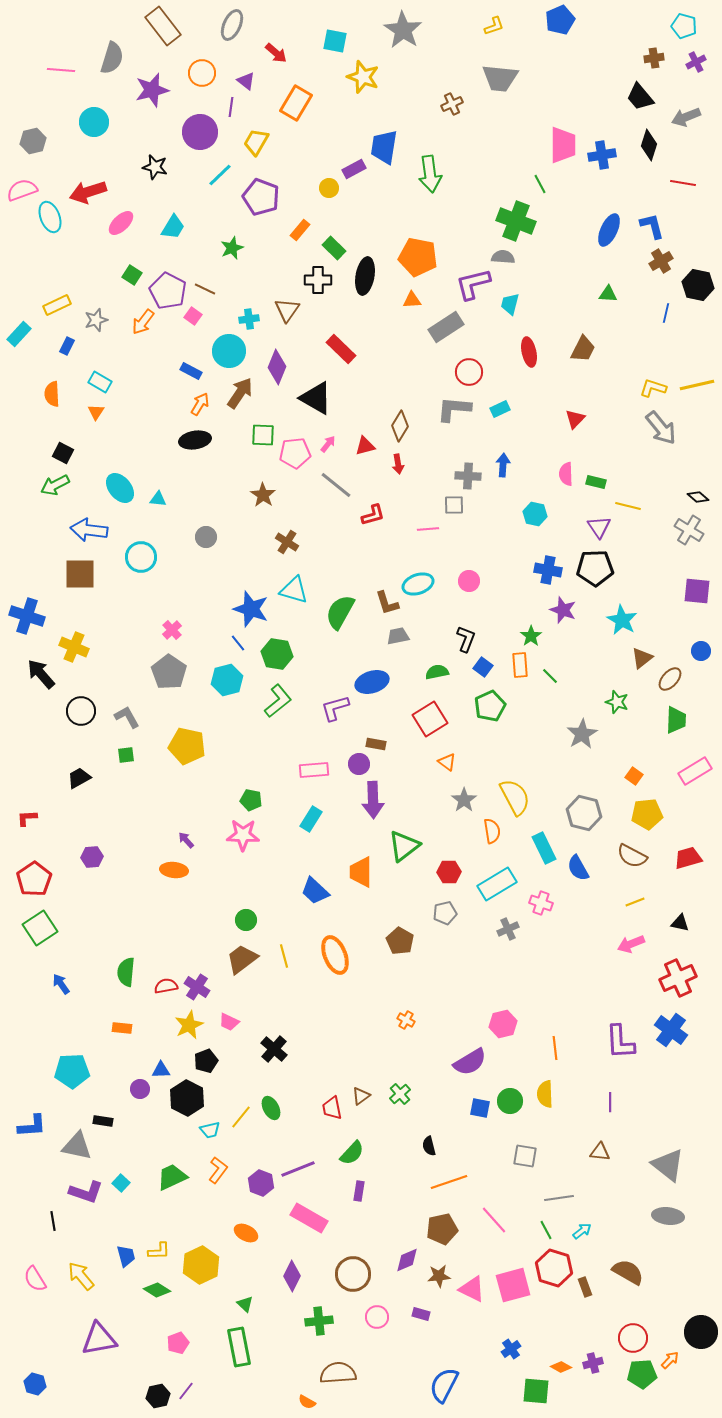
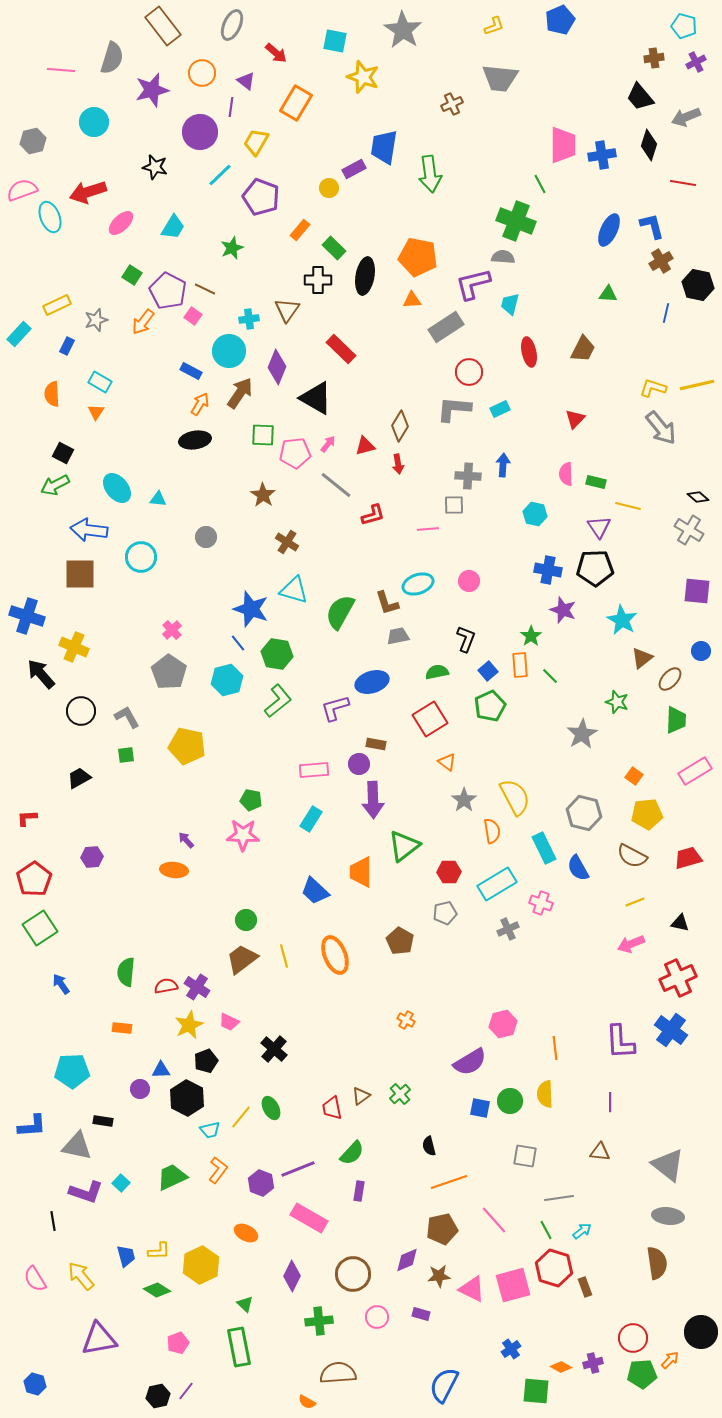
cyan ellipse at (120, 488): moved 3 px left
blue square at (483, 667): moved 5 px right, 4 px down; rotated 12 degrees clockwise
brown semicircle at (628, 1272): moved 29 px right, 9 px up; rotated 52 degrees clockwise
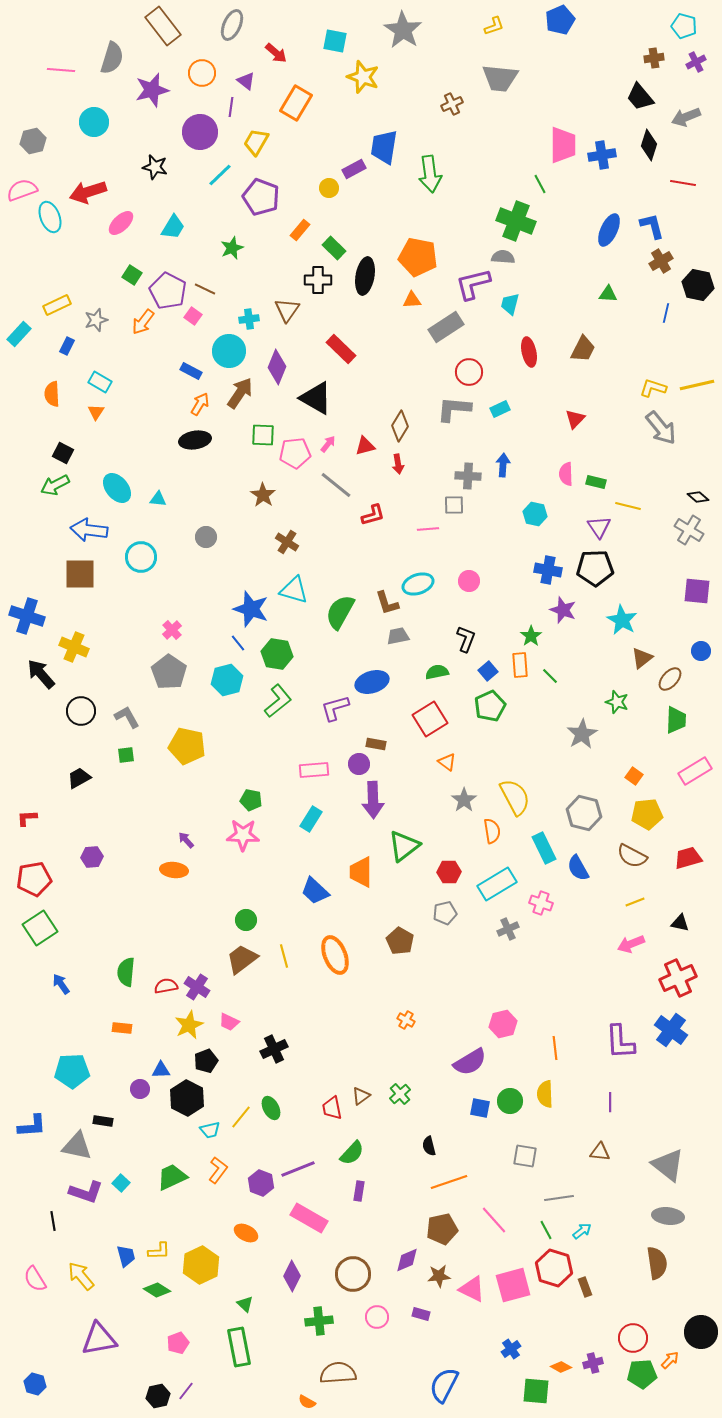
red pentagon at (34, 879): rotated 24 degrees clockwise
black cross at (274, 1049): rotated 24 degrees clockwise
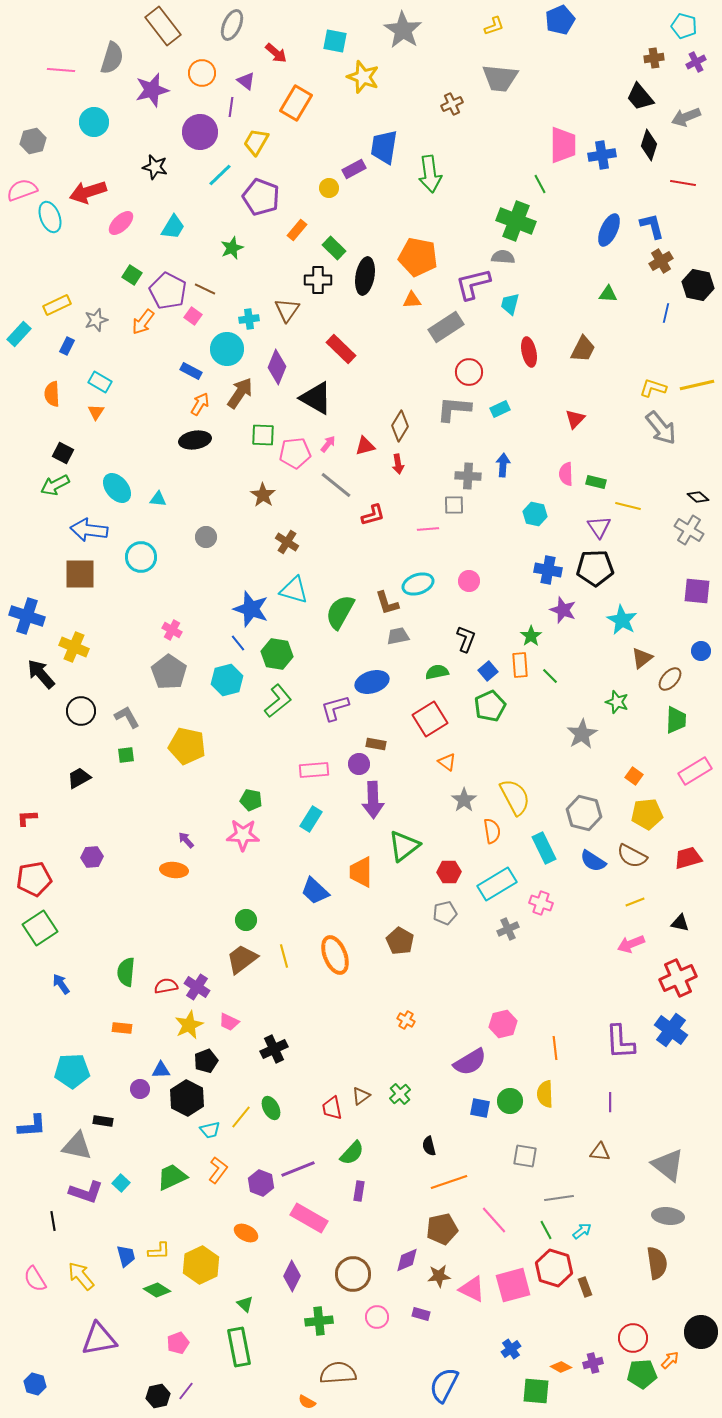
orange rectangle at (300, 230): moved 3 px left
cyan circle at (229, 351): moved 2 px left, 2 px up
pink cross at (172, 630): rotated 18 degrees counterclockwise
blue semicircle at (578, 868): moved 15 px right, 7 px up; rotated 28 degrees counterclockwise
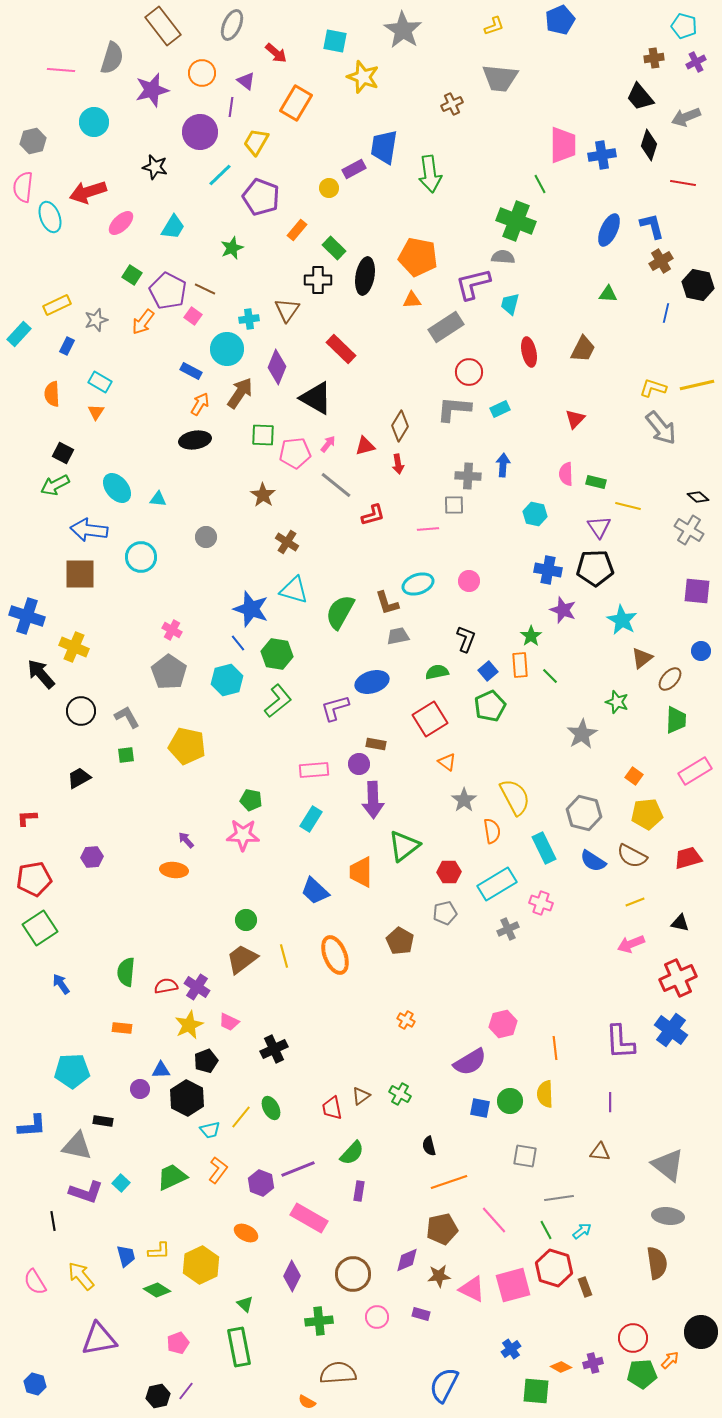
pink semicircle at (22, 190): moved 1 px right, 3 px up; rotated 64 degrees counterclockwise
green cross at (400, 1094): rotated 20 degrees counterclockwise
pink semicircle at (35, 1279): moved 3 px down
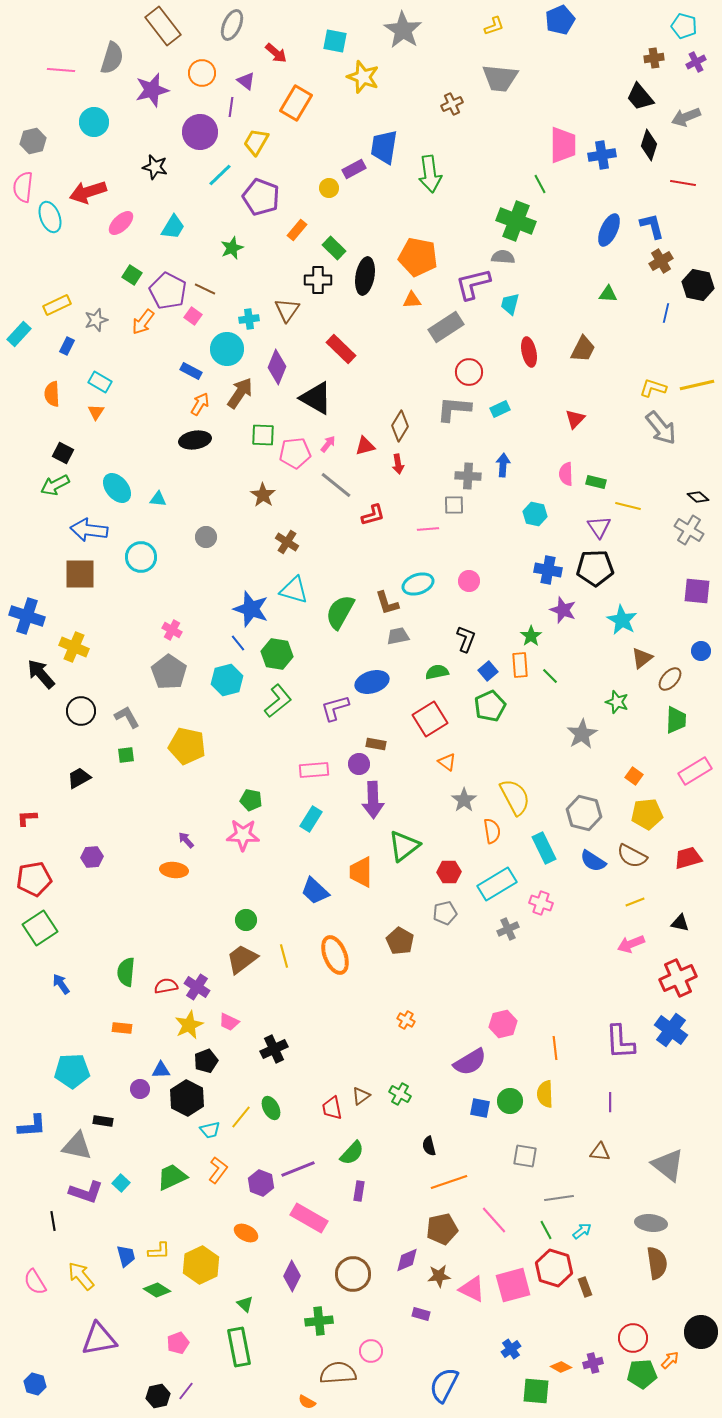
gray ellipse at (668, 1216): moved 17 px left, 7 px down
pink circle at (377, 1317): moved 6 px left, 34 px down
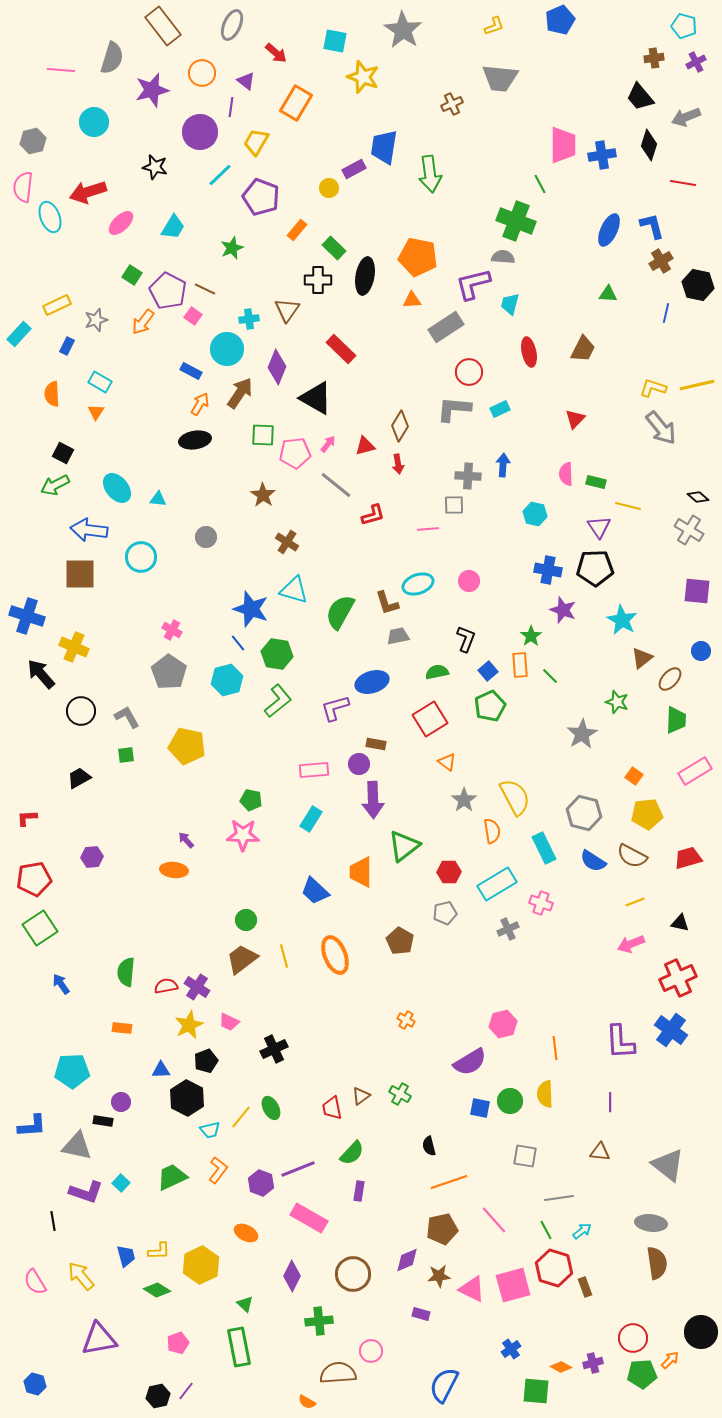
purple circle at (140, 1089): moved 19 px left, 13 px down
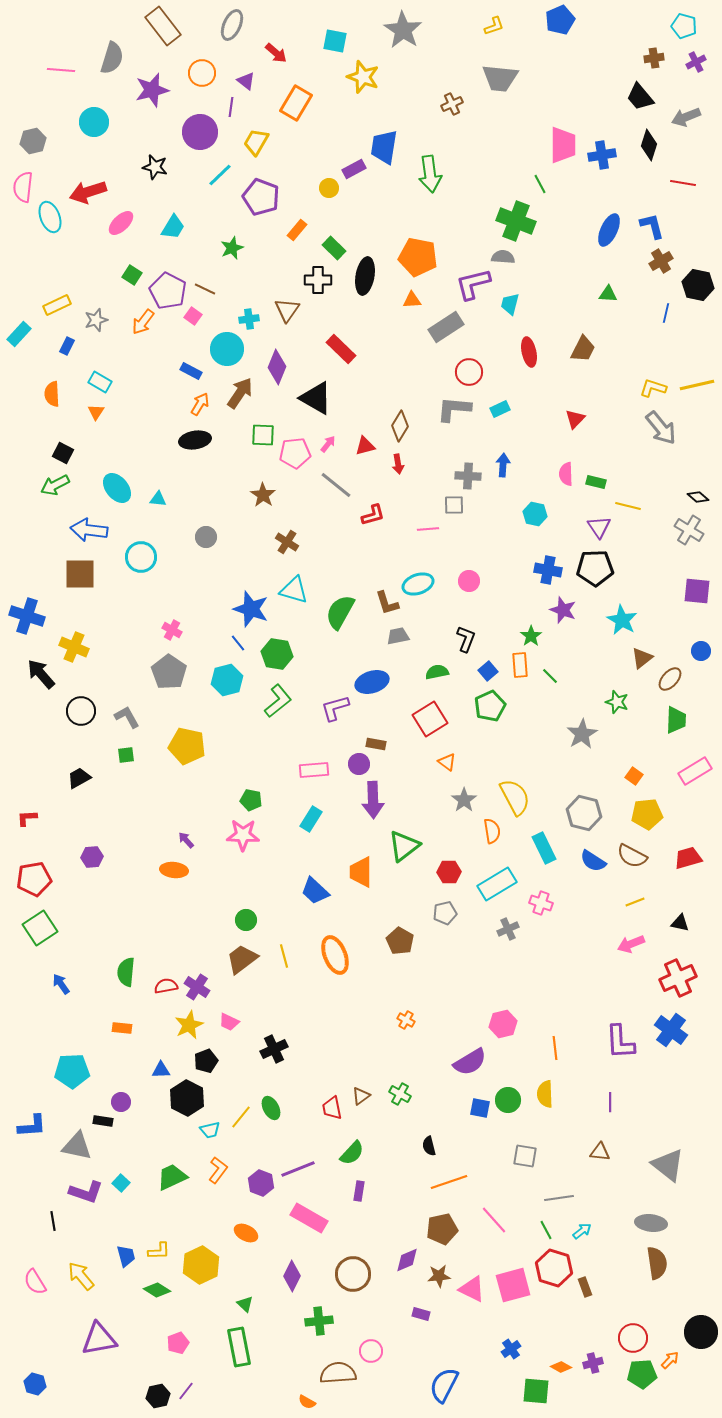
green circle at (510, 1101): moved 2 px left, 1 px up
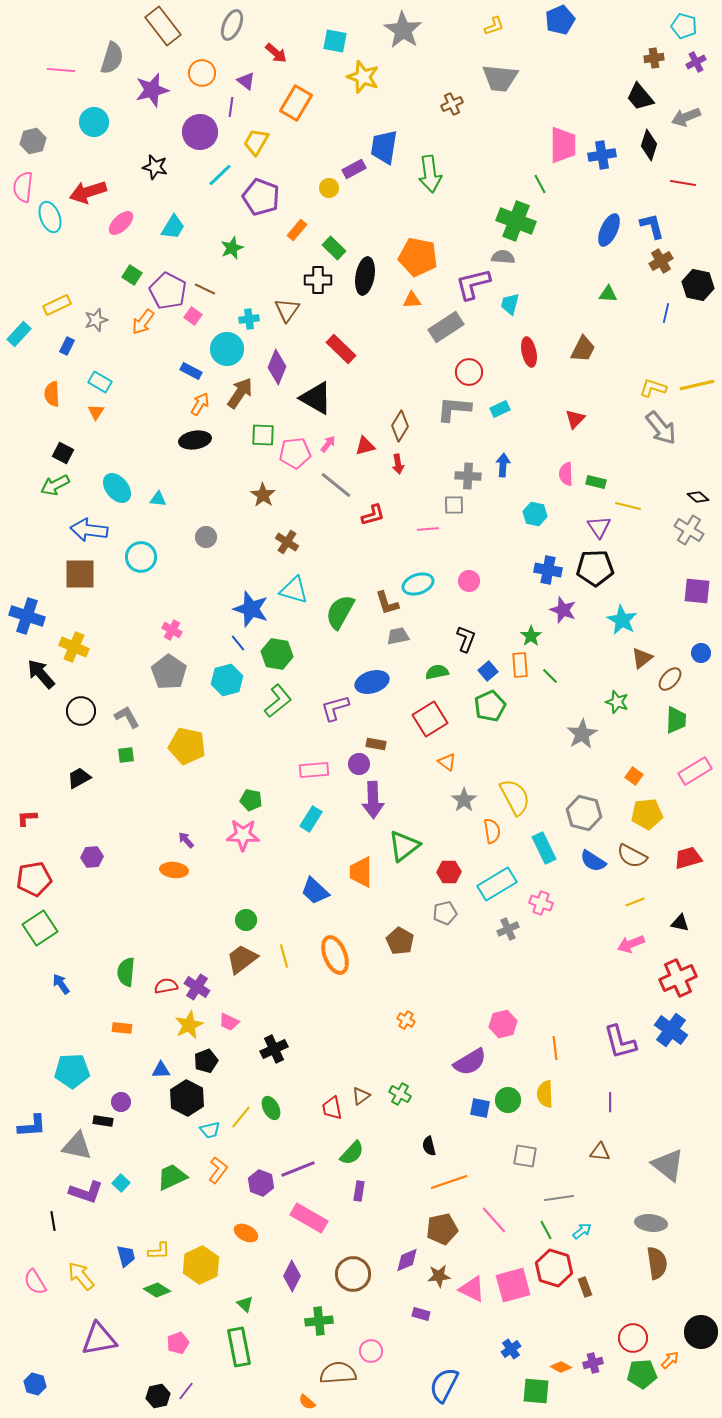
blue circle at (701, 651): moved 2 px down
purple L-shape at (620, 1042): rotated 12 degrees counterclockwise
orange semicircle at (307, 1402): rotated 12 degrees clockwise
